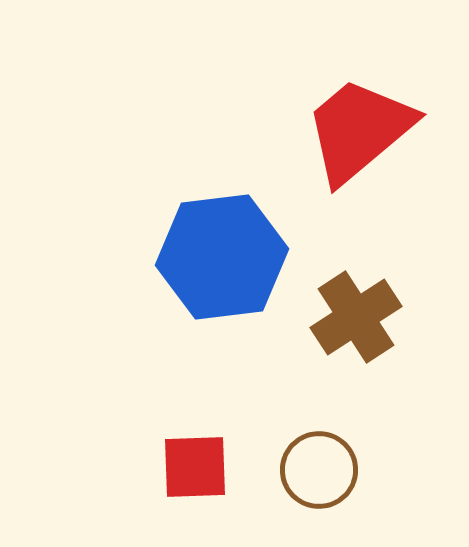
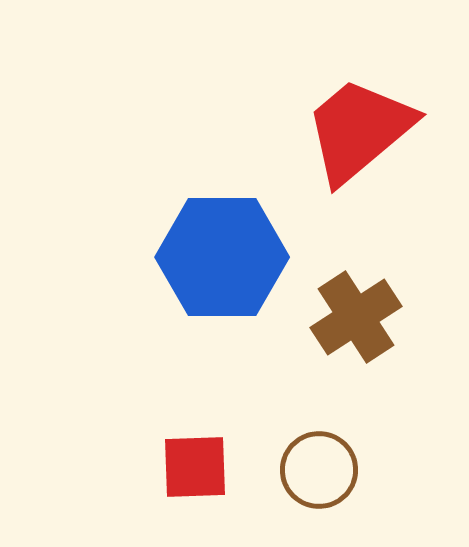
blue hexagon: rotated 7 degrees clockwise
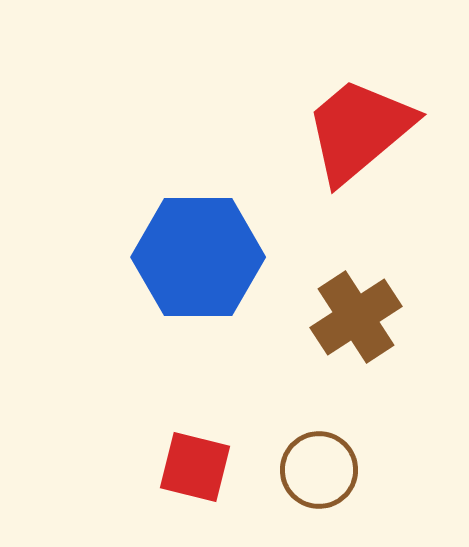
blue hexagon: moved 24 px left
red square: rotated 16 degrees clockwise
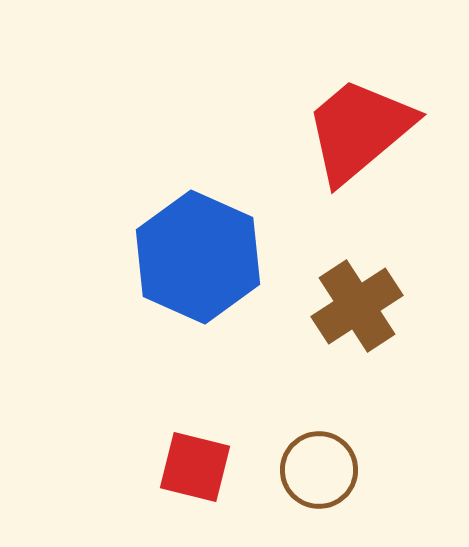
blue hexagon: rotated 24 degrees clockwise
brown cross: moved 1 px right, 11 px up
